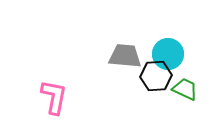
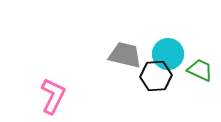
gray trapezoid: moved 1 px up; rotated 8 degrees clockwise
green trapezoid: moved 15 px right, 19 px up
pink L-shape: moved 1 px left, 1 px up; rotated 15 degrees clockwise
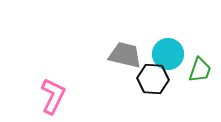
green trapezoid: rotated 84 degrees clockwise
black hexagon: moved 3 px left, 3 px down; rotated 8 degrees clockwise
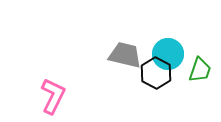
black hexagon: moved 3 px right, 6 px up; rotated 24 degrees clockwise
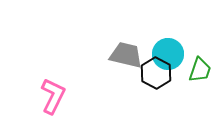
gray trapezoid: moved 1 px right
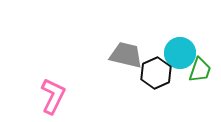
cyan circle: moved 12 px right, 1 px up
black hexagon: rotated 8 degrees clockwise
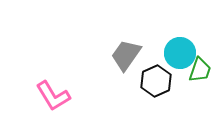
gray trapezoid: rotated 68 degrees counterclockwise
black hexagon: moved 8 px down
pink L-shape: rotated 123 degrees clockwise
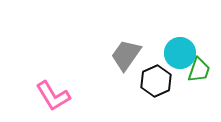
green trapezoid: moved 1 px left
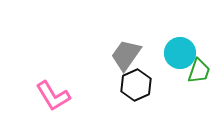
green trapezoid: moved 1 px down
black hexagon: moved 20 px left, 4 px down
